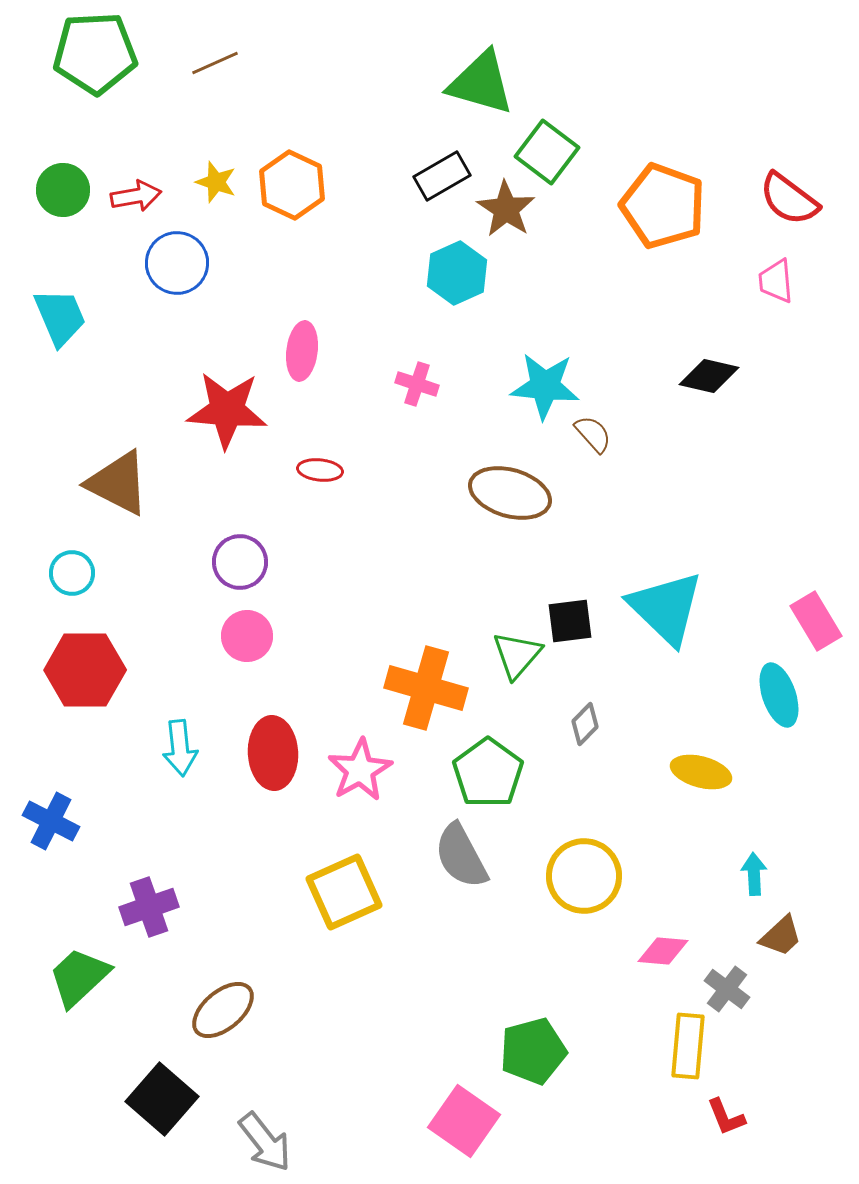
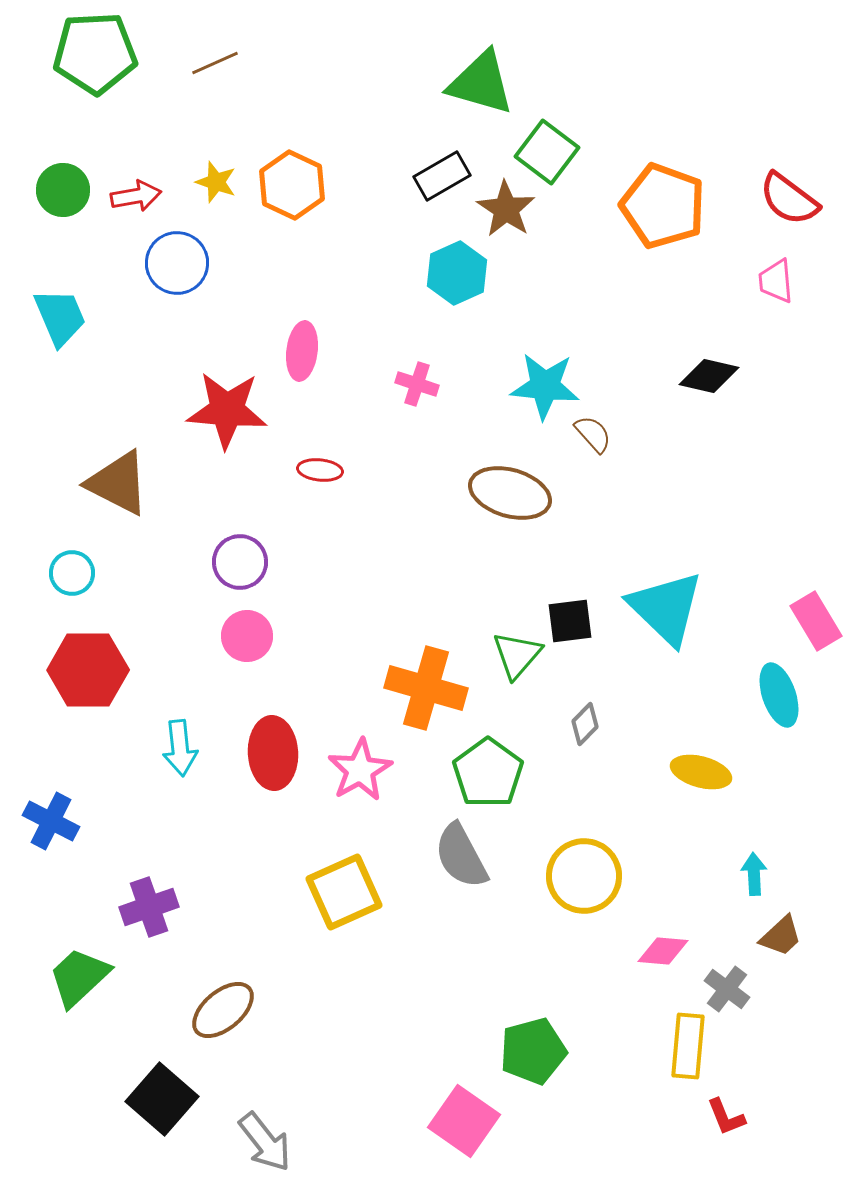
red hexagon at (85, 670): moved 3 px right
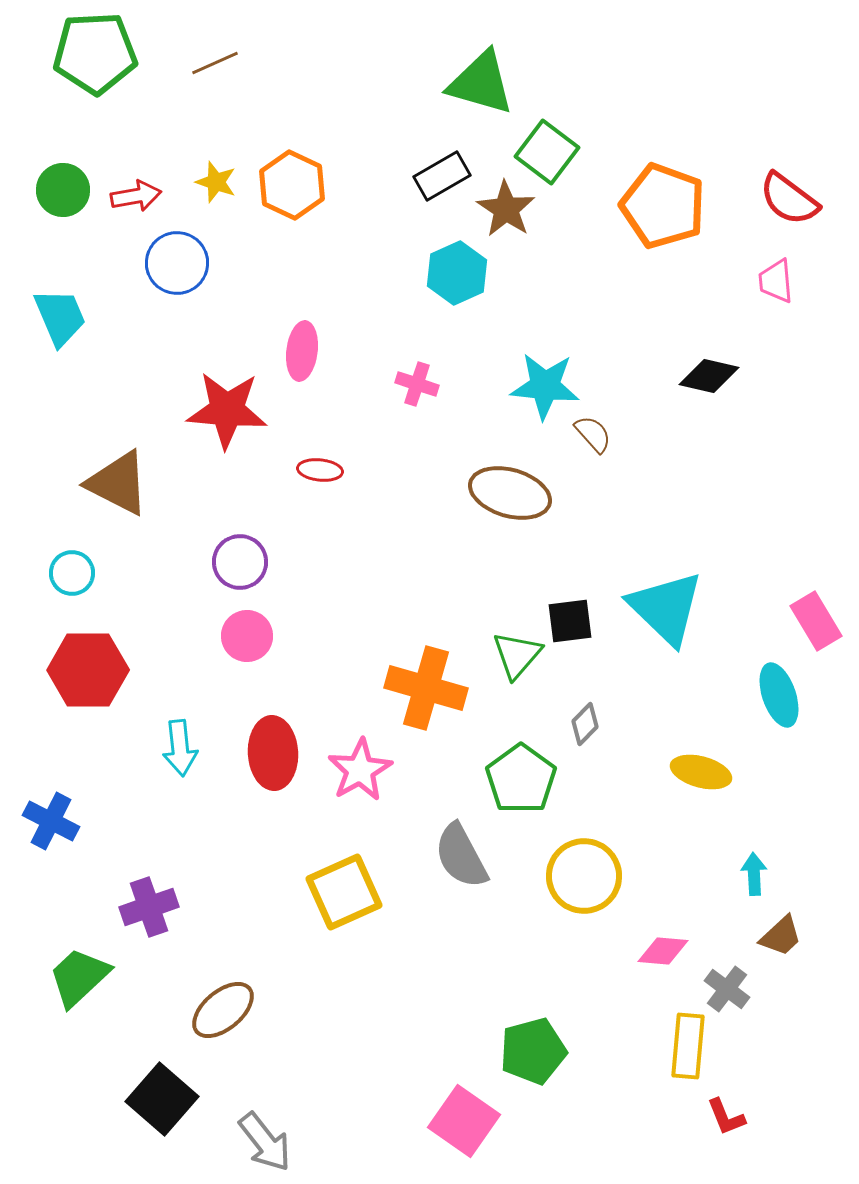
green pentagon at (488, 773): moved 33 px right, 6 px down
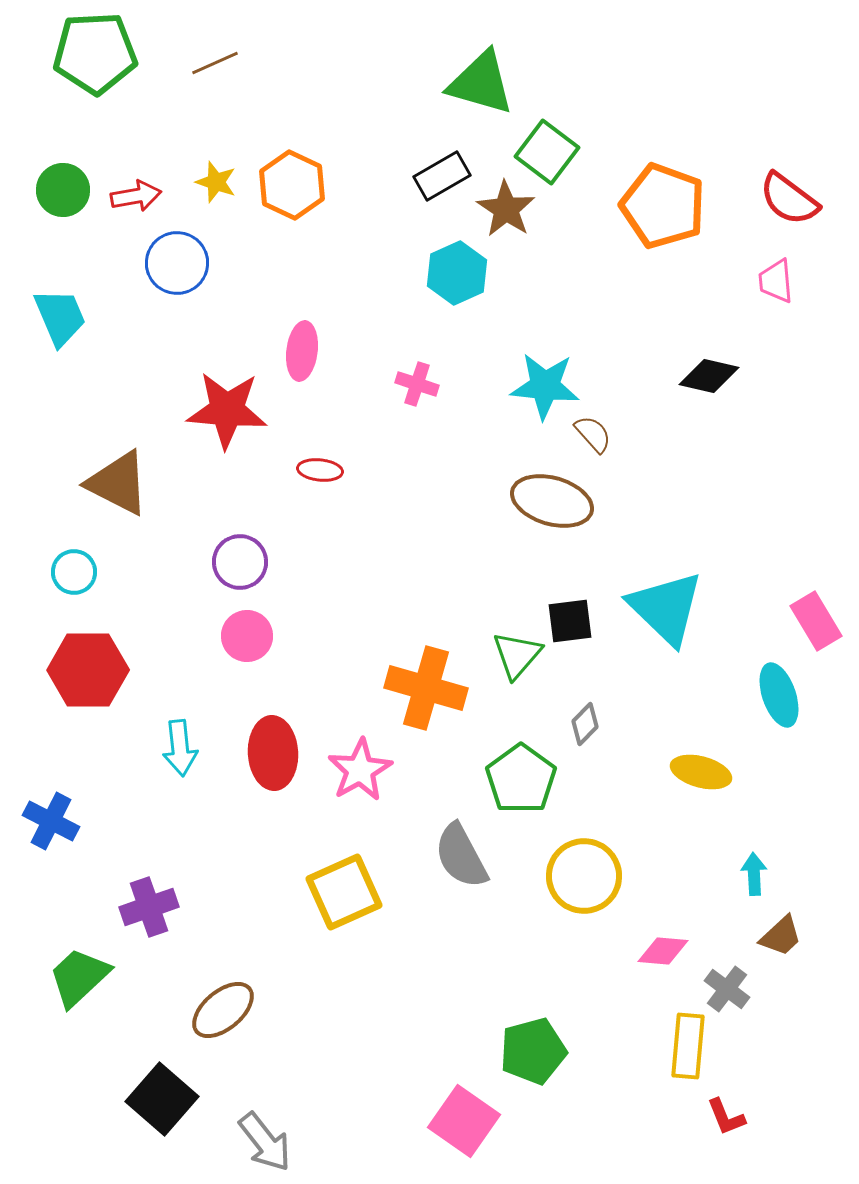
brown ellipse at (510, 493): moved 42 px right, 8 px down
cyan circle at (72, 573): moved 2 px right, 1 px up
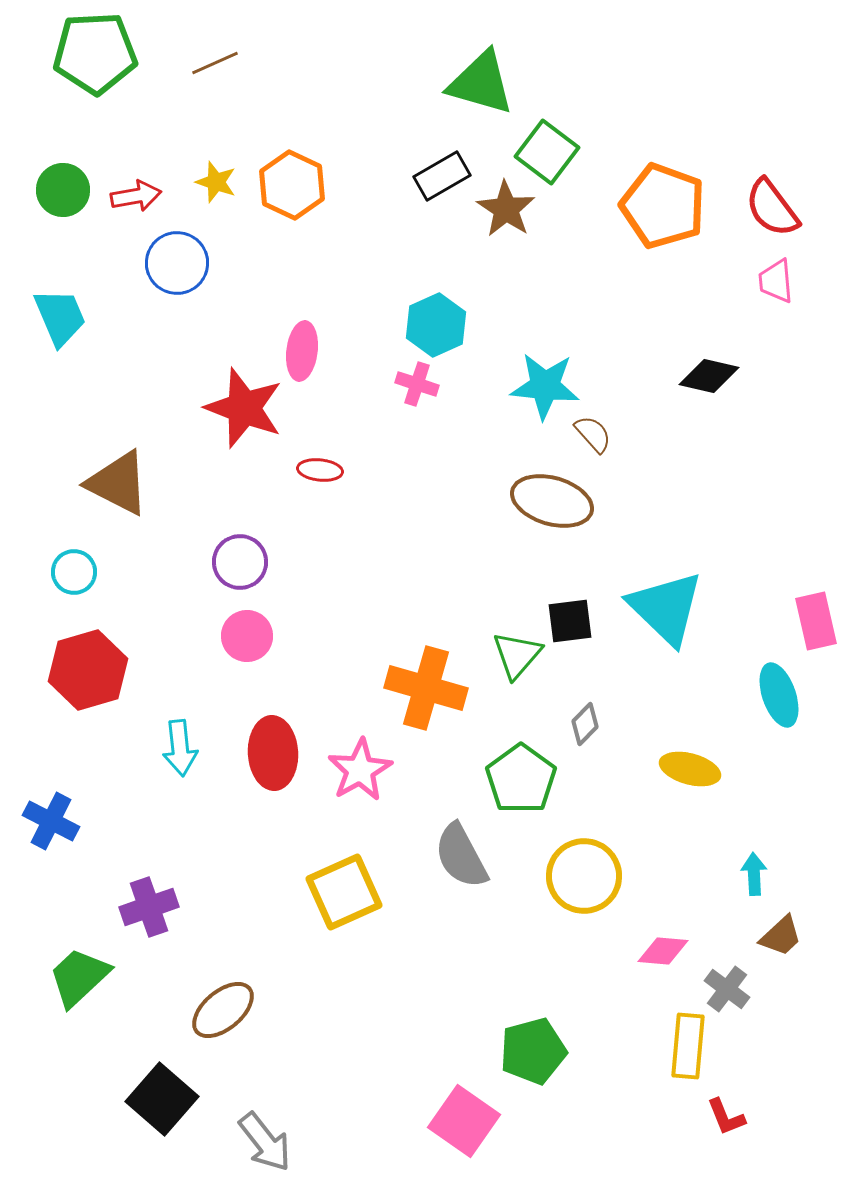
red semicircle at (789, 199): moved 17 px left, 9 px down; rotated 16 degrees clockwise
cyan hexagon at (457, 273): moved 21 px left, 52 px down
red star at (227, 410): moved 17 px right, 2 px up; rotated 16 degrees clockwise
pink rectangle at (816, 621): rotated 18 degrees clockwise
red hexagon at (88, 670): rotated 16 degrees counterclockwise
yellow ellipse at (701, 772): moved 11 px left, 3 px up
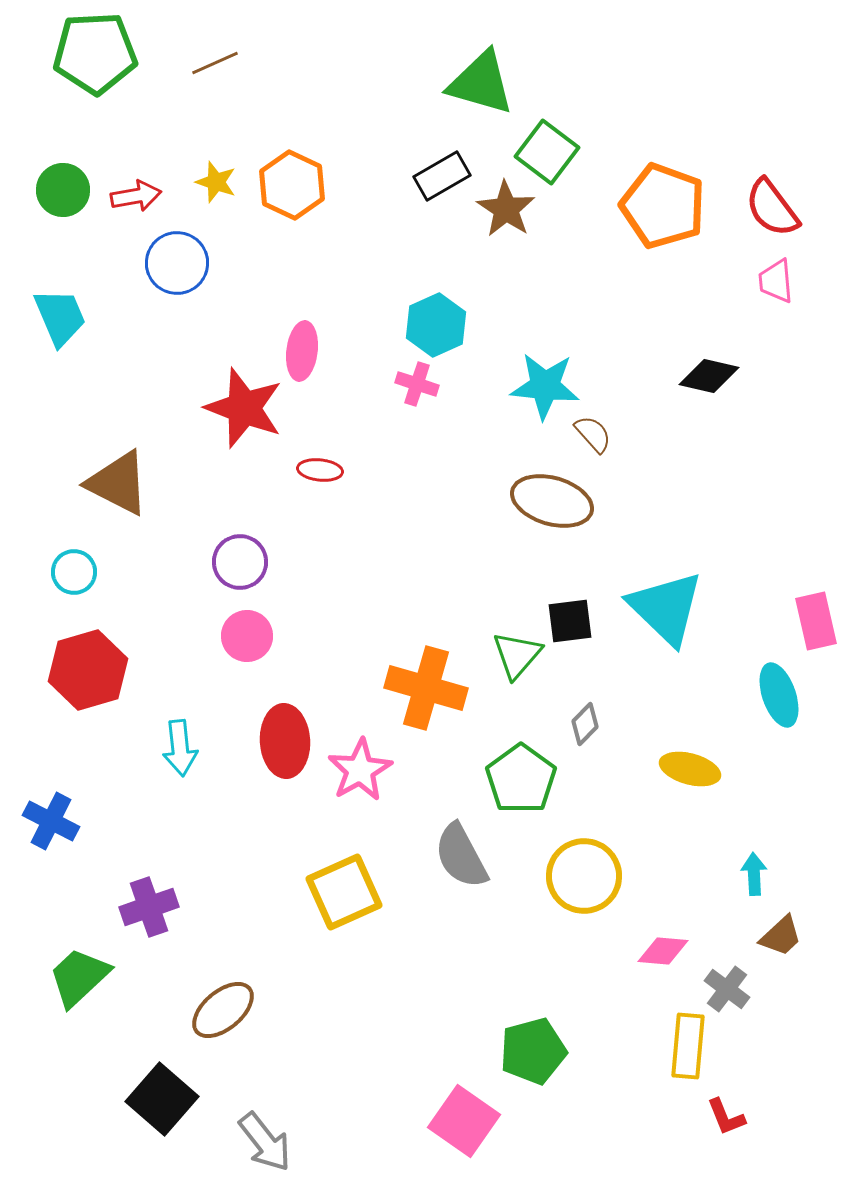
red ellipse at (273, 753): moved 12 px right, 12 px up
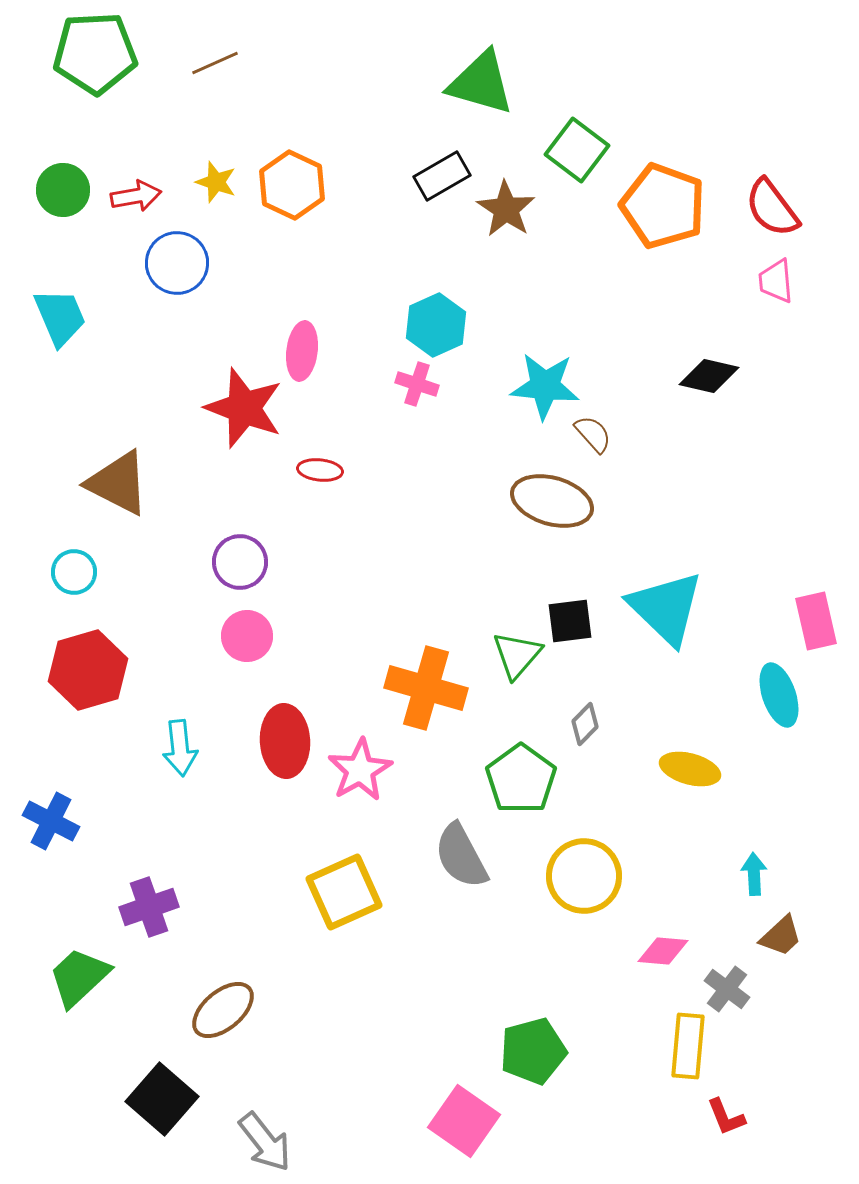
green square at (547, 152): moved 30 px right, 2 px up
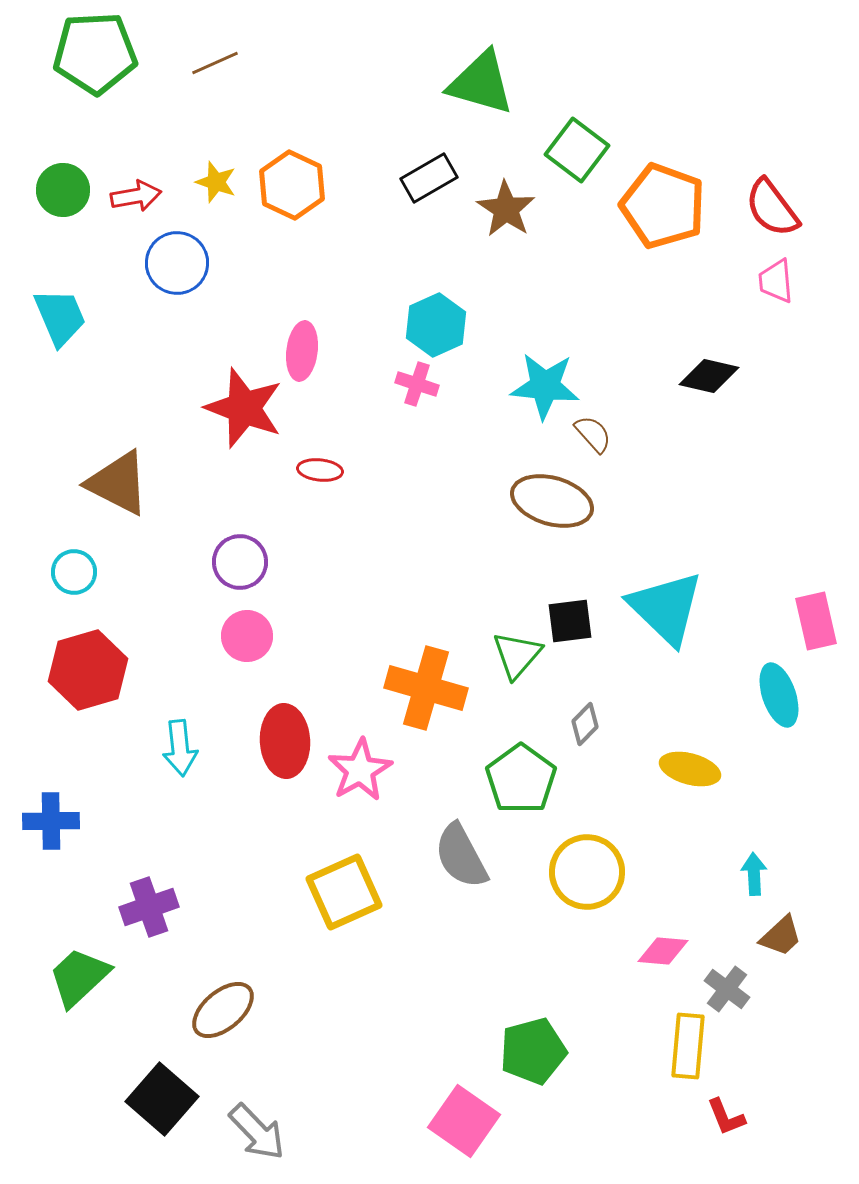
black rectangle at (442, 176): moved 13 px left, 2 px down
blue cross at (51, 821): rotated 28 degrees counterclockwise
yellow circle at (584, 876): moved 3 px right, 4 px up
gray arrow at (265, 1142): moved 8 px left, 10 px up; rotated 6 degrees counterclockwise
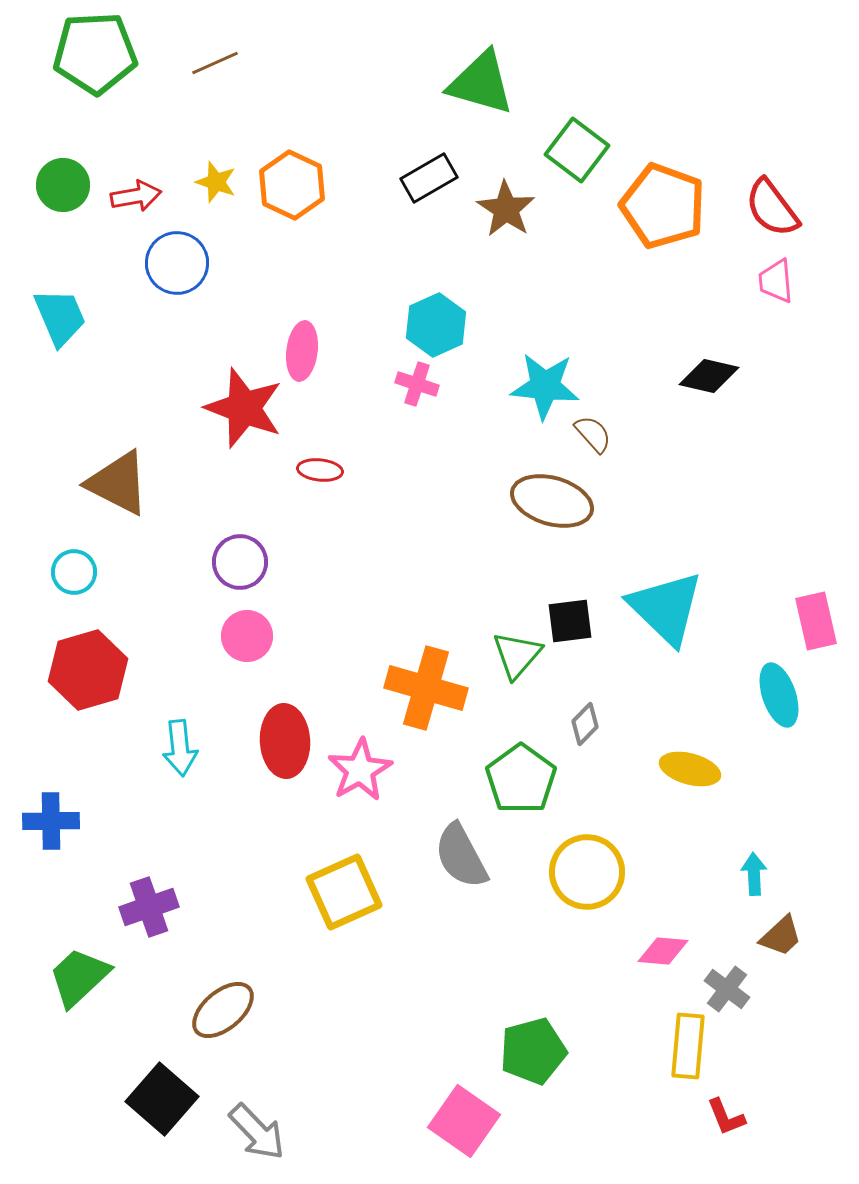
green circle at (63, 190): moved 5 px up
